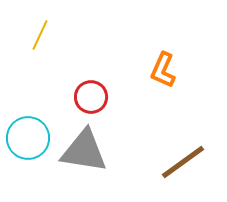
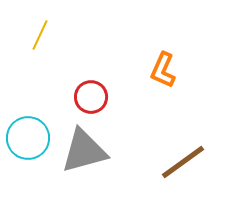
gray triangle: rotated 24 degrees counterclockwise
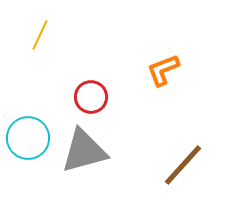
orange L-shape: rotated 45 degrees clockwise
brown line: moved 3 px down; rotated 12 degrees counterclockwise
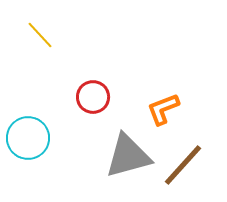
yellow line: rotated 68 degrees counterclockwise
orange L-shape: moved 39 px down
red circle: moved 2 px right
gray triangle: moved 44 px right, 5 px down
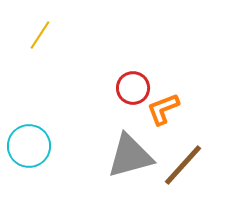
yellow line: rotated 76 degrees clockwise
red circle: moved 40 px right, 9 px up
cyan circle: moved 1 px right, 8 px down
gray triangle: moved 2 px right
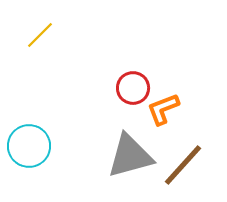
yellow line: rotated 12 degrees clockwise
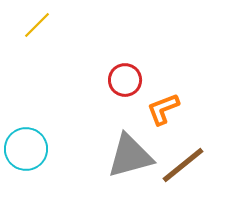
yellow line: moved 3 px left, 10 px up
red circle: moved 8 px left, 8 px up
cyan circle: moved 3 px left, 3 px down
brown line: rotated 9 degrees clockwise
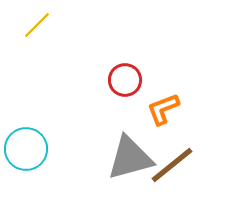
gray triangle: moved 2 px down
brown line: moved 11 px left
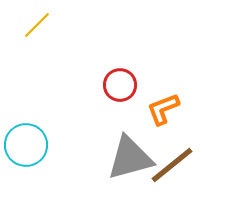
red circle: moved 5 px left, 5 px down
cyan circle: moved 4 px up
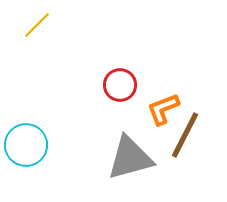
brown line: moved 13 px right, 30 px up; rotated 24 degrees counterclockwise
